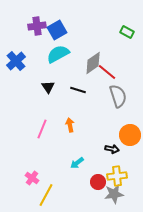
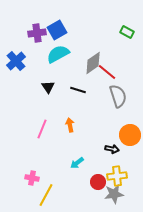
purple cross: moved 7 px down
pink cross: rotated 24 degrees counterclockwise
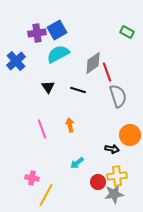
red line: rotated 30 degrees clockwise
pink line: rotated 42 degrees counterclockwise
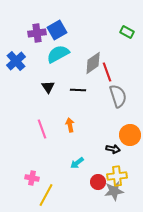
black line: rotated 14 degrees counterclockwise
black arrow: moved 1 px right
gray star: moved 3 px up
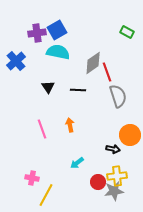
cyan semicircle: moved 2 px up; rotated 40 degrees clockwise
